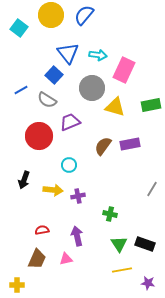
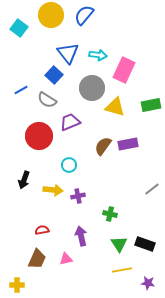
purple rectangle: moved 2 px left
gray line: rotated 21 degrees clockwise
purple arrow: moved 4 px right
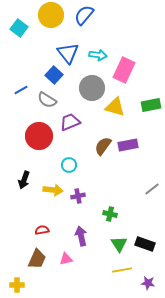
purple rectangle: moved 1 px down
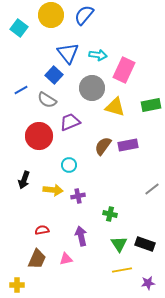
purple star: rotated 16 degrees counterclockwise
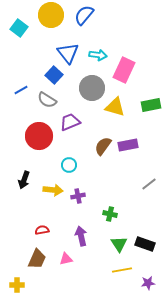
gray line: moved 3 px left, 5 px up
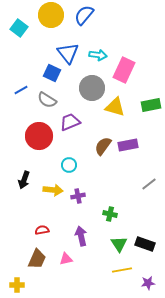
blue square: moved 2 px left, 2 px up; rotated 18 degrees counterclockwise
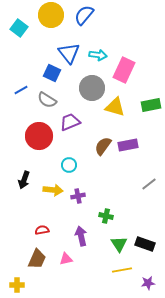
blue triangle: moved 1 px right
green cross: moved 4 px left, 2 px down
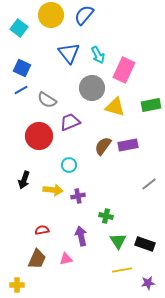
cyan arrow: rotated 54 degrees clockwise
blue square: moved 30 px left, 5 px up
green triangle: moved 1 px left, 3 px up
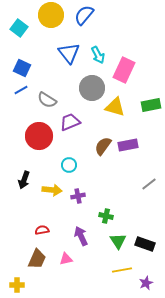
yellow arrow: moved 1 px left
purple arrow: rotated 12 degrees counterclockwise
purple star: moved 2 px left; rotated 16 degrees counterclockwise
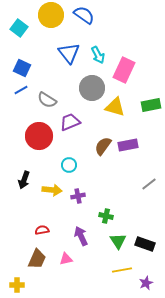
blue semicircle: rotated 85 degrees clockwise
